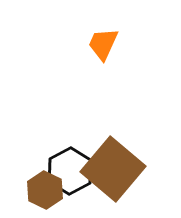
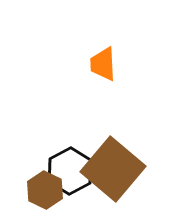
orange trapezoid: moved 20 px down; rotated 27 degrees counterclockwise
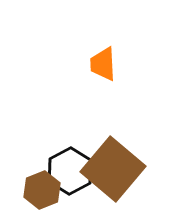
brown hexagon: moved 3 px left; rotated 12 degrees clockwise
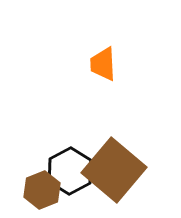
brown square: moved 1 px right, 1 px down
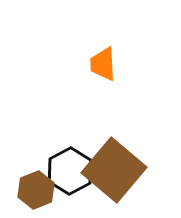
brown hexagon: moved 6 px left
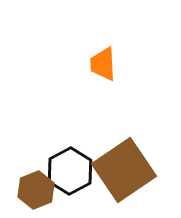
brown square: moved 10 px right; rotated 16 degrees clockwise
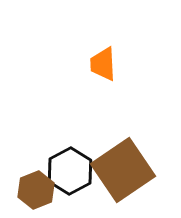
brown square: moved 1 px left
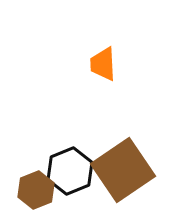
black hexagon: rotated 6 degrees clockwise
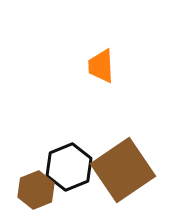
orange trapezoid: moved 2 px left, 2 px down
black hexagon: moved 1 px left, 4 px up
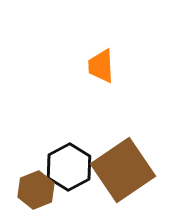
black hexagon: rotated 6 degrees counterclockwise
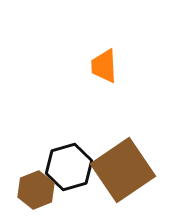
orange trapezoid: moved 3 px right
black hexagon: rotated 12 degrees clockwise
